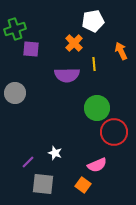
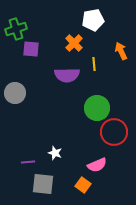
white pentagon: moved 1 px up
green cross: moved 1 px right
purple line: rotated 40 degrees clockwise
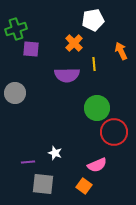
orange square: moved 1 px right, 1 px down
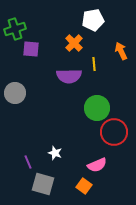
green cross: moved 1 px left
purple semicircle: moved 2 px right, 1 px down
purple line: rotated 72 degrees clockwise
gray square: rotated 10 degrees clockwise
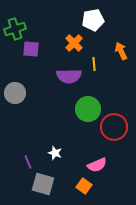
green circle: moved 9 px left, 1 px down
red circle: moved 5 px up
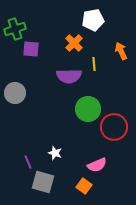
gray square: moved 2 px up
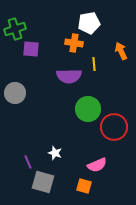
white pentagon: moved 4 px left, 3 px down
orange cross: rotated 36 degrees counterclockwise
orange square: rotated 21 degrees counterclockwise
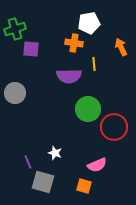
orange arrow: moved 4 px up
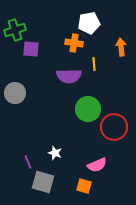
green cross: moved 1 px down
orange arrow: rotated 18 degrees clockwise
